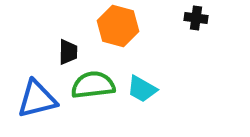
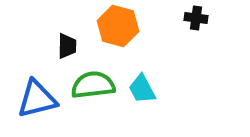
black trapezoid: moved 1 px left, 6 px up
cyan trapezoid: rotated 32 degrees clockwise
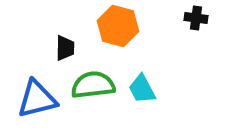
black trapezoid: moved 2 px left, 2 px down
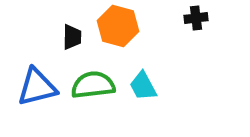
black cross: rotated 15 degrees counterclockwise
black trapezoid: moved 7 px right, 11 px up
cyan trapezoid: moved 1 px right, 3 px up
blue triangle: moved 12 px up
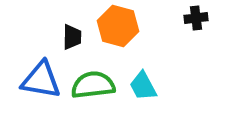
blue triangle: moved 4 px right, 7 px up; rotated 24 degrees clockwise
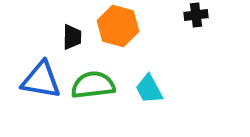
black cross: moved 3 px up
cyan trapezoid: moved 6 px right, 3 px down
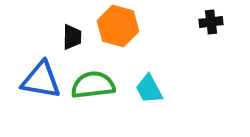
black cross: moved 15 px right, 7 px down
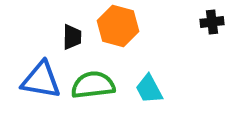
black cross: moved 1 px right
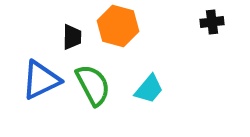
blue triangle: rotated 36 degrees counterclockwise
green semicircle: rotated 69 degrees clockwise
cyan trapezoid: rotated 112 degrees counterclockwise
